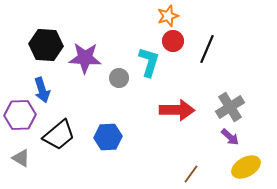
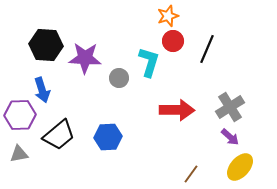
gray triangle: moved 2 px left, 4 px up; rotated 42 degrees counterclockwise
yellow ellipse: moved 6 px left; rotated 20 degrees counterclockwise
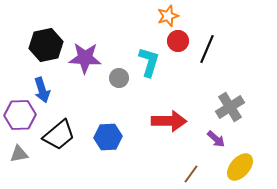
red circle: moved 5 px right
black hexagon: rotated 16 degrees counterclockwise
red arrow: moved 8 px left, 11 px down
purple arrow: moved 14 px left, 2 px down
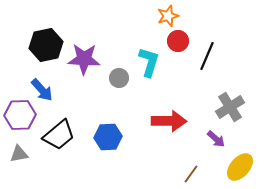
black line: moved 7 px down
purple star: moved 1 px left, 1 px down
blue arrow: rotated 25 degrees counterclockwise
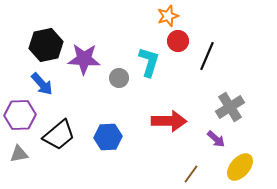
blue arrow: moved 6 px up
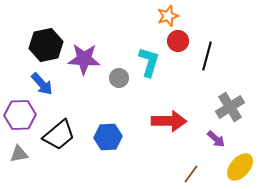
black line: rotated 8 degrees counterclockwise
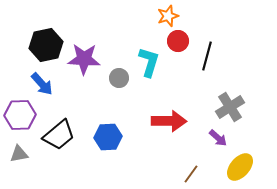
purple arrow: moved 2 px right, 1 px up
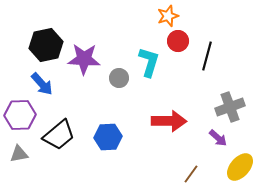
gray cross: rotated 12 degrees clockwise
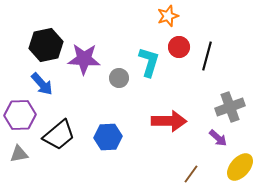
red circle: moved 1 px right, 6 px down
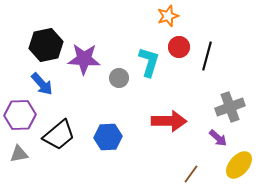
yellow ellipse: moved 1 px left, 2 px up
